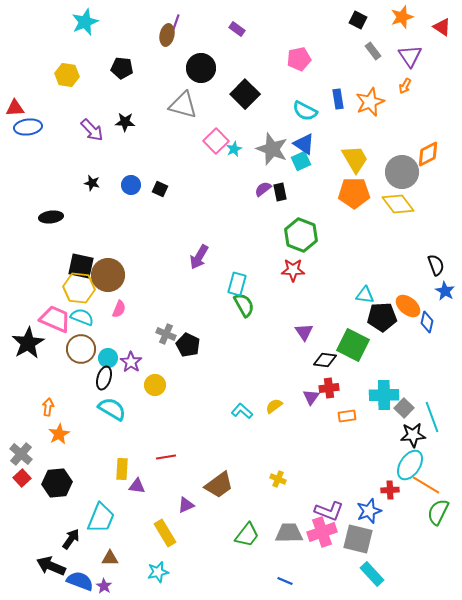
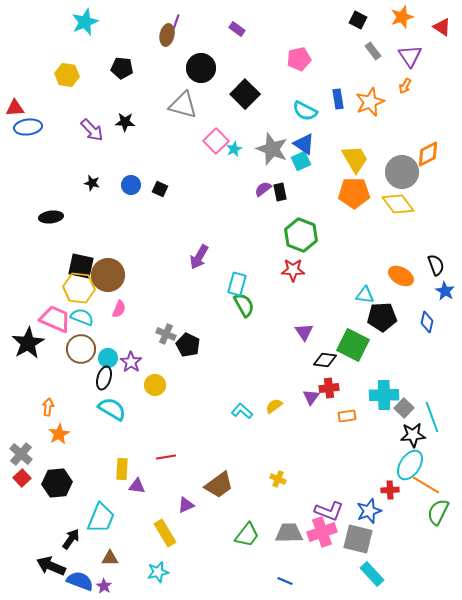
orange ellipse at (408, 306): moved 7 px left, 30 px up; rotated 10 degrees counterclockwise
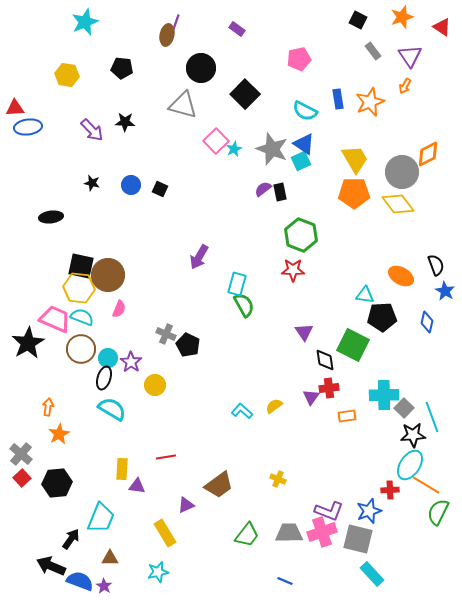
black diamond at (325, 360): rotated 75 degrees clockwise
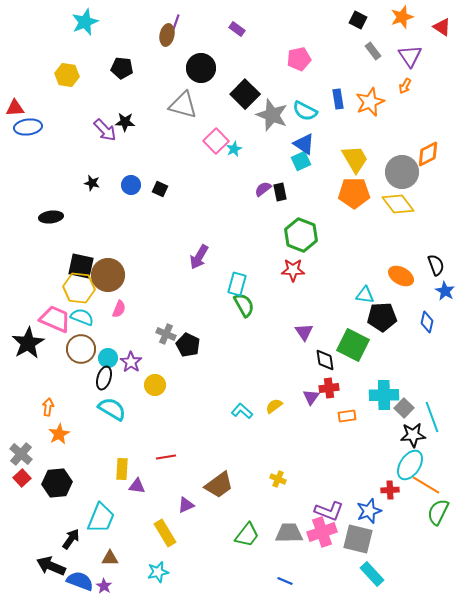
purple arrow at (92, 130): moved 13 px right
gray star at (272, 149): moved 34 px up
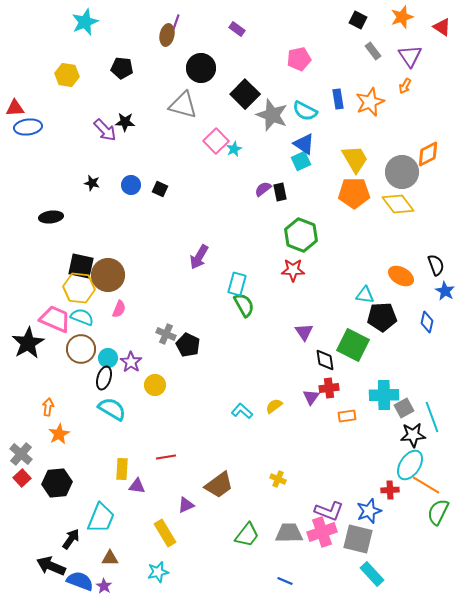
gray square at (404, 408): rotated 18 degrees clockwise
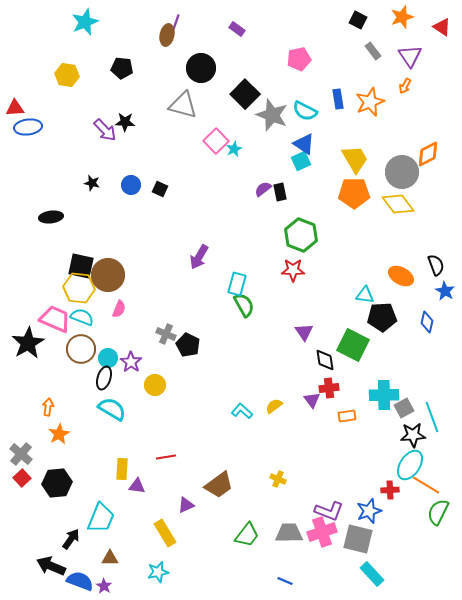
purple triangle at (311, 397): moved 1 px right, 3 px down; rotated 12 degrees counterclockwise
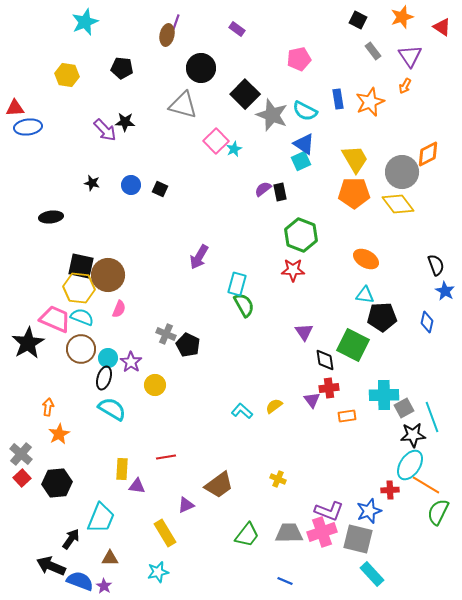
orange ellipse at (401, 276): moved 35 px left, 17 px up
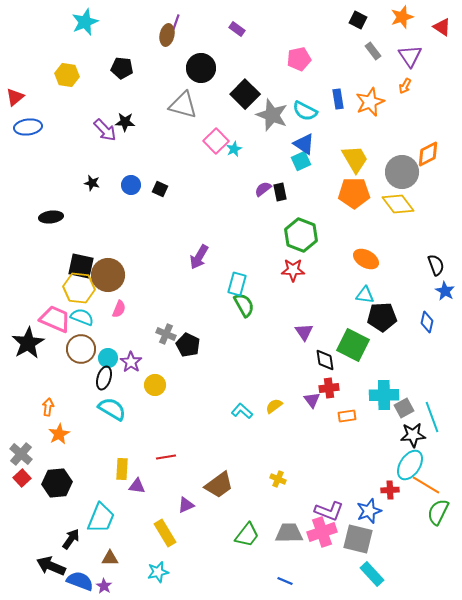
red triangle at (15, 108): moved 11 px up; rotated 36 degrees counterclockwise
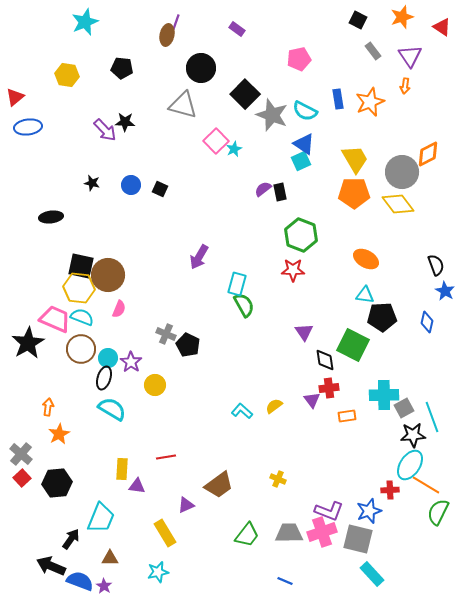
orange arrow at (405, 86): rotated 21 degrees counterclockwise
